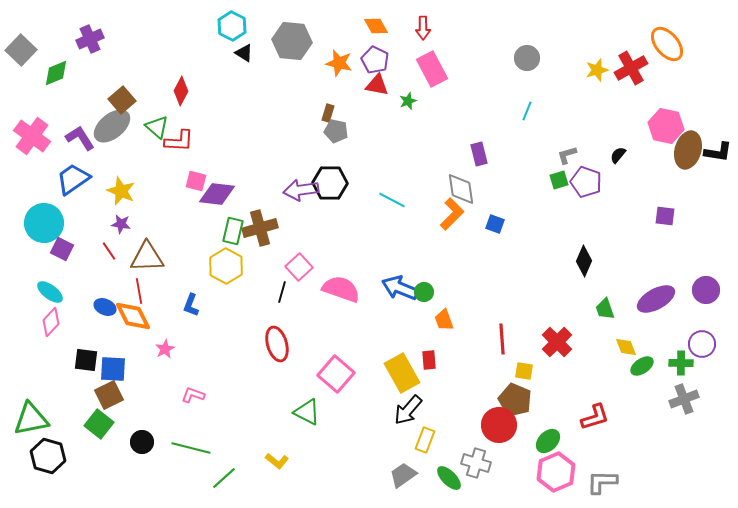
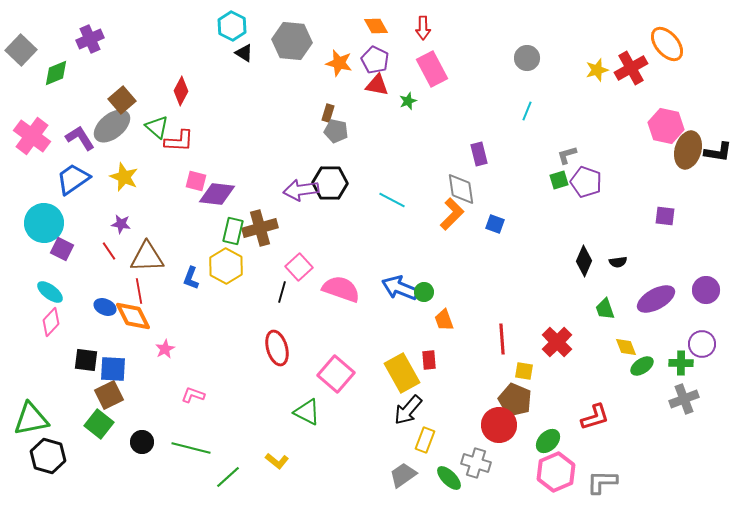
black semicircle at (618, 155): moved 107 px down; rotated 138 degrees counterclockwise
yellow star at (121, 191): moved 3 px right, 14 px up
blue L-shape at (191, 305): moved 27 px up
red ellipse at (277, 344): moved 4 px down
green line at (224, 478): moved 4 px right, 1 px up
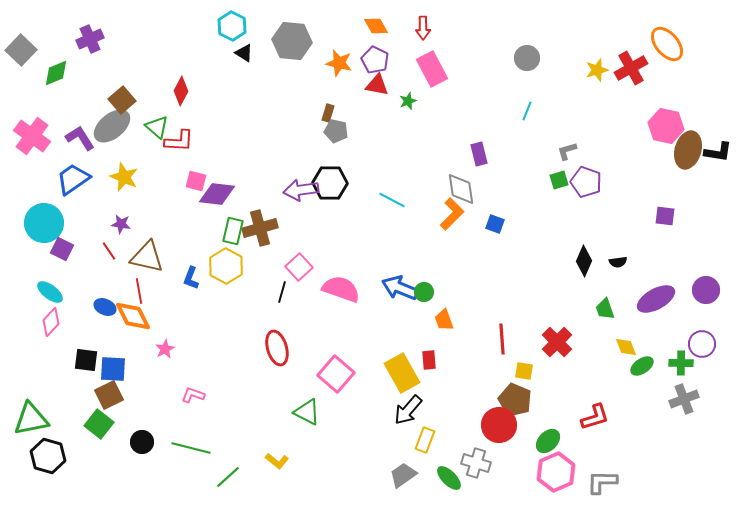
gray L-shape at (567, 155): moved 4 px up
brown triangle at (147, 257): rotated 15 degrees clockwise
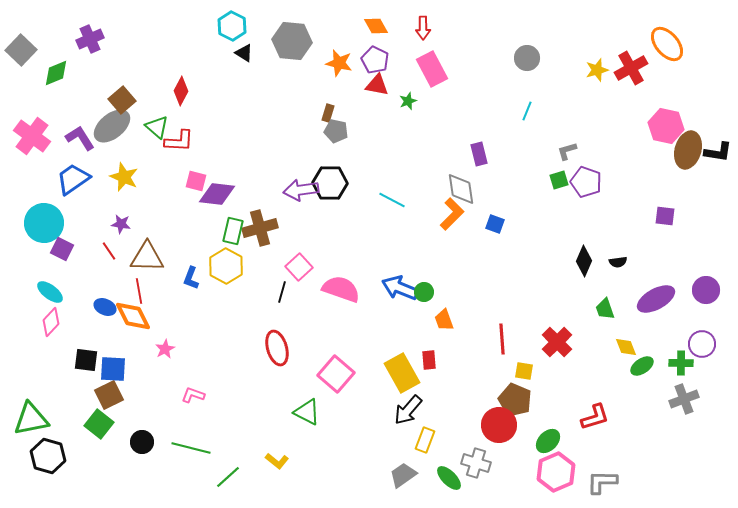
brown triangle at (147, 257): rotated 12 degrees counterclockwise
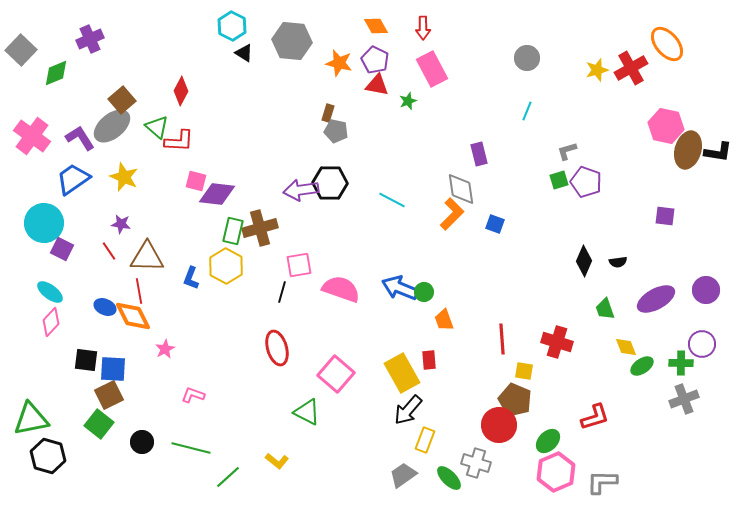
pink square at (299, 267): moved 2 px up; rotated 32 degrees clockwise
red cross at (557, 342): rotated 28 degrees counterclockwise
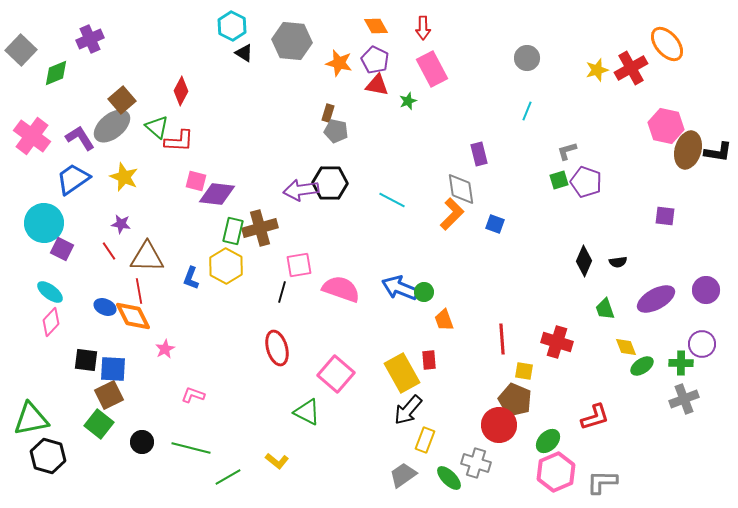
green line at (228, 477): rotated 12 degrees clockwise
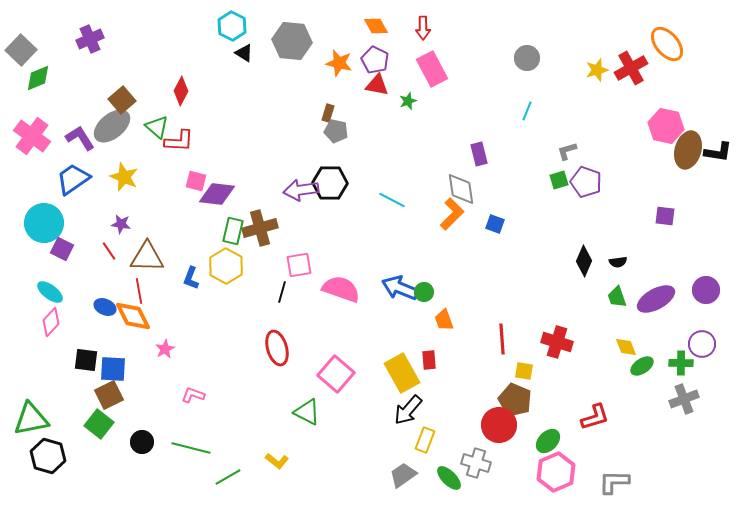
green diamond at (56, 73): moved 18 px left, 5 px down
green trapezoid at (605, 309): moved 12 px right, 12 px up
gray L-shape at (602, 482): moved 12 px right
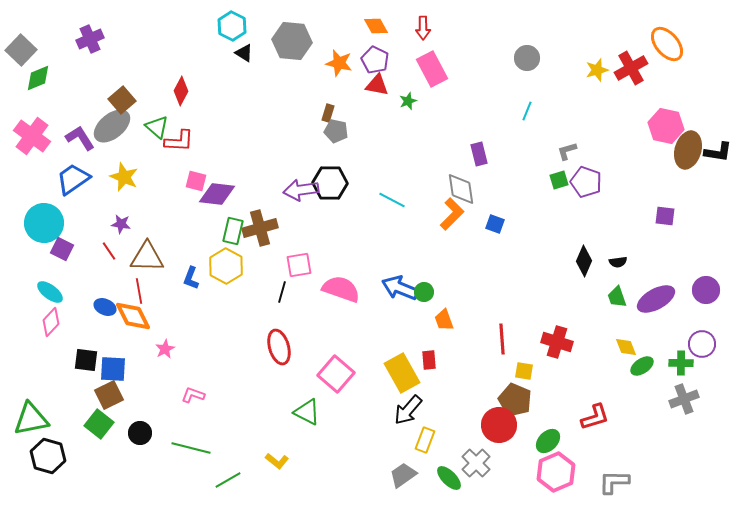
red ellipse at (277, 348): moved 2 px right, 1 px up
black circle at (142, 442): moved 2 px left, 9 px up
gray cross at (476, 463): rotated 28 degrees clockwise
green line at (228, 477): moved 3 px down
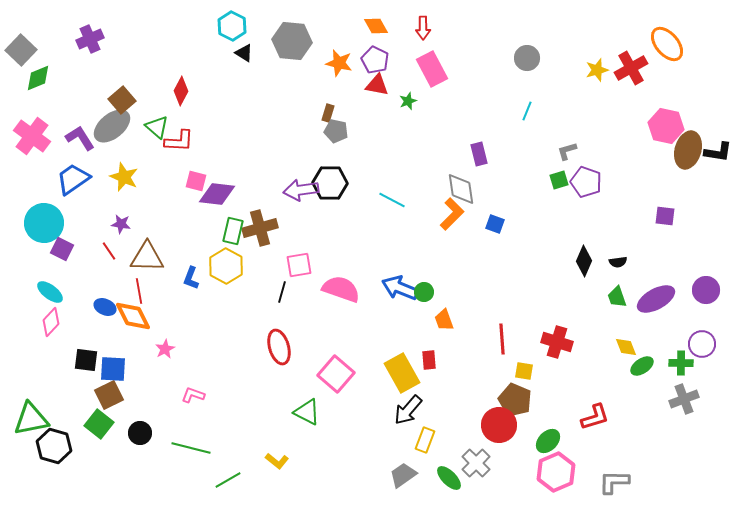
black hexagon at (48, 456): moved 6 px right, 10 px up
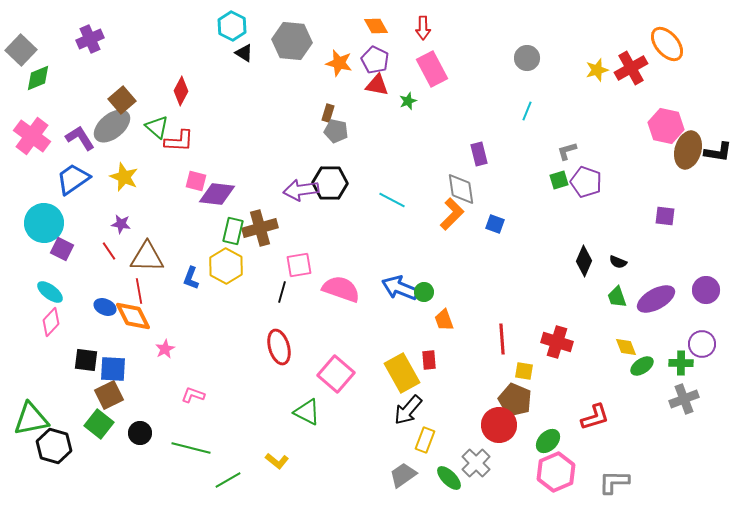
black semicircle at (618, 262): rotated 30 degrees clockwise
